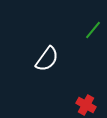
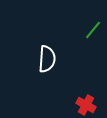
white semicircle: rotated 32 degrees counterclockwise
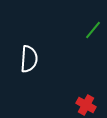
white semicircle: moved 18 px left
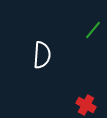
white semicircle: moved 13 px right, 4 px up
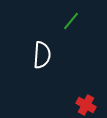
green line: moved 22 px left, 9 px up
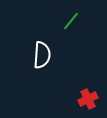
red cross: moved 2 px right, 6 px up; rotated 36 degrees clockwise
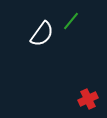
white semicircle: moved 21 px up; rotated 32 degrees clockwise
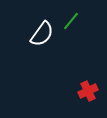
red cross: moved 8 px up
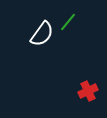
green line: moved 3 px left, 1 px down
